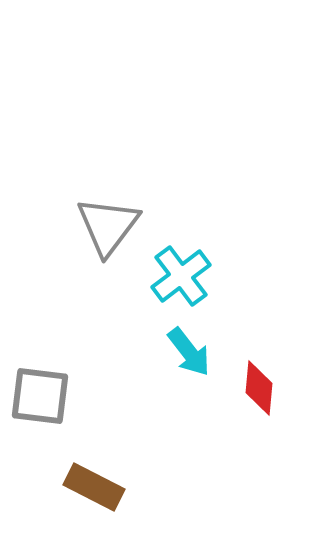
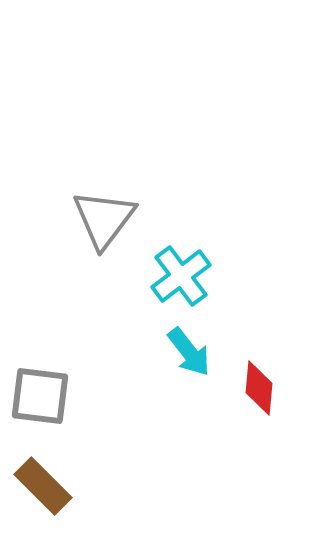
gray triangle: moved 4 px left, 7 px up
brown rectangle: moved 51 px left, 1 px up; rotated 18 degrees clockwise
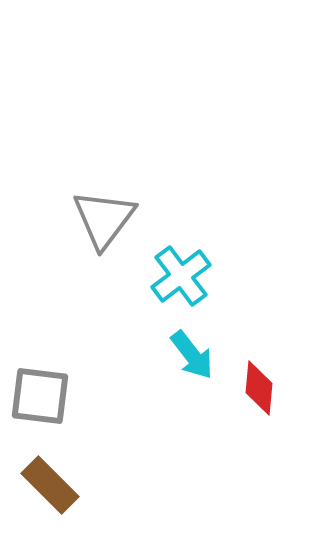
cyan arrow: moved 3 px right, 3 px down
brown rectangle: moved 7 px right, 1 px up
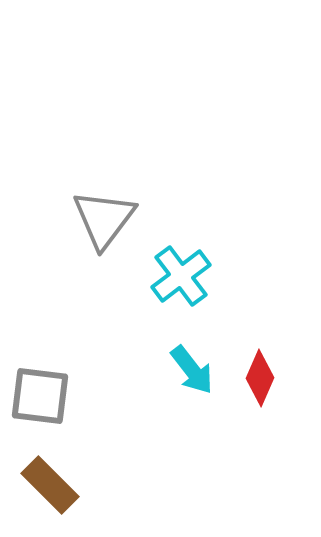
cyan arrow: moved 15 px down
red diamond: moved 1 px right, 10 px up; rotated 18 degrees clockwise
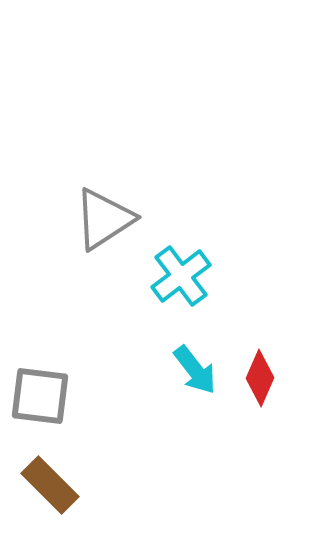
gray triangle: rotated 20 degrees clockwise
cyan arrow: moved 3 px right
